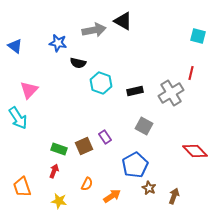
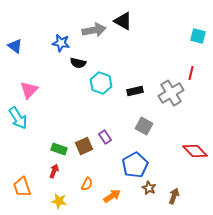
blue star: moved 3 px right
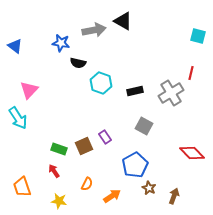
red diamond: moved 3 px left, 2 px down
red arrow: rotated 56 degrees counterclockwise
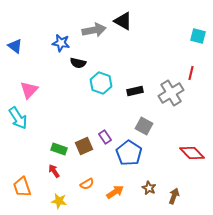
blue pentagon: moved 6 px left, 12 px up; rotated 10 degrees counterclockwise
orange semicircle: rotated 32 degrees clockwise
orange arrow: moved 3 px right, 4 px up
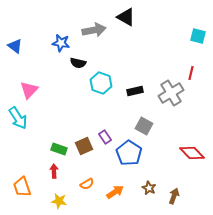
black triangle: moved 3 px right, 4 px up
red arrow: rotated 32 degrees clockwise
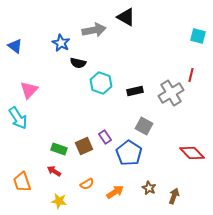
blue star: rotated 18 degrees clockwise
red line: moved 2 px down
red arrow: rotated 56 degrees counterclockwise
orange trapezoid: moved 5 px up
